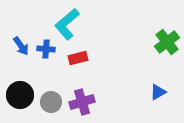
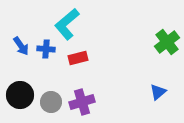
blue triangle: rotated 12 degrees counterclockwise
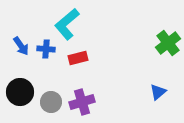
green cross: moved 1 px right, 1 px down
black circle: moved 3 px up
